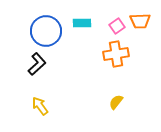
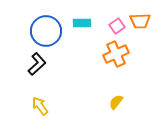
orange cross: rotated 15 degrees counterclockwise
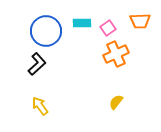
pink square: moved 9 px left, 2 px down
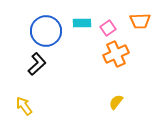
yellow arrow: moved 16 px left
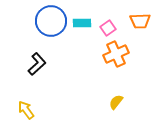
blue circle: moved 5 px right, 10 px up
yellow arrow: moved 2 px right, 4 px down
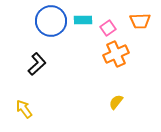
cyan rectangle: moved 1 px right, 3 px up
yellow arrow: moved 2 px left, 1 px up
